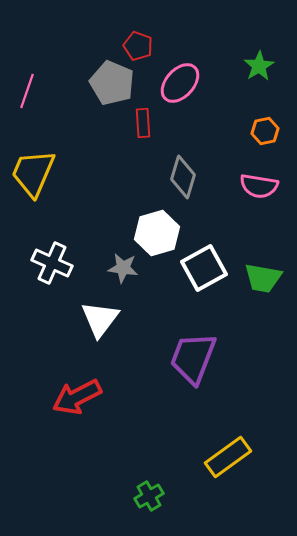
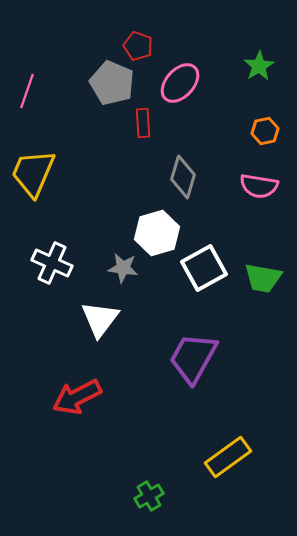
purple trapezoid: rotated 8 degrees clockwise
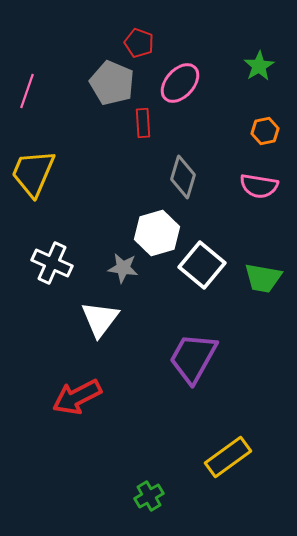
red pentagon: moved 1 px right, 3 px up
white square: moved 2 px left, 3 px up; rotated 21 degrees counterclockwise
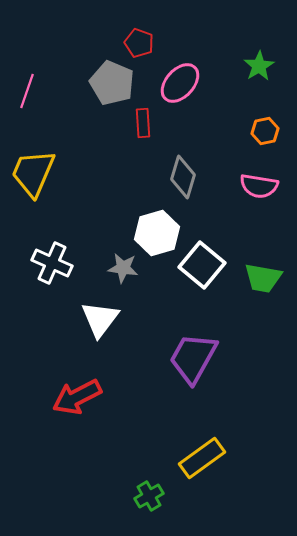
yellow rectangle: moved 26 px left, 1 px down
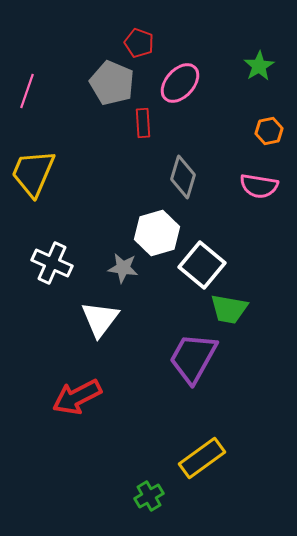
orange hexagon: moved 4 px right
green trapezoid: moved 34 px left, 31 px down
